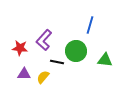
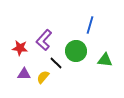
black line: moved 1 px left, 1 px down; rotated 32 degrees clockwise
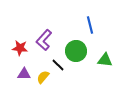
blue line: rotated 30 degrees counterclockwise
black line: moved 2 px right, 2 px down
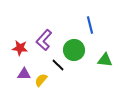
green circle: moved 2 px left, 1 px up
yellow semicircle: moved 2 px left, 3 px down
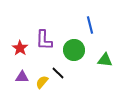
purple L-shape: rotated 40 degrees counterclockwise
red star: rotated 28 degrees clockwise
black line: moved 8 px down
purple triangle: moved 2 px left, 3 px down
yellow semicircle: moved 1 px right, 2 px down
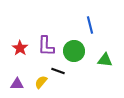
purple L-shape: moved 2 px right, 6 px down
green circle: moved 1 px down
black line: moved 2 px up; rotated 24 degrees counterclockwise
purple triangle: moved 5 px left, 7 px down
yellow semicircle: moved 1 px left
